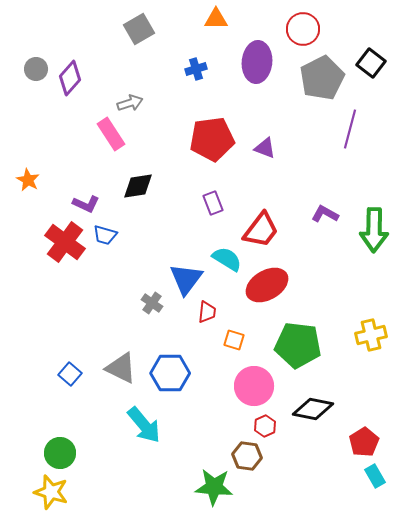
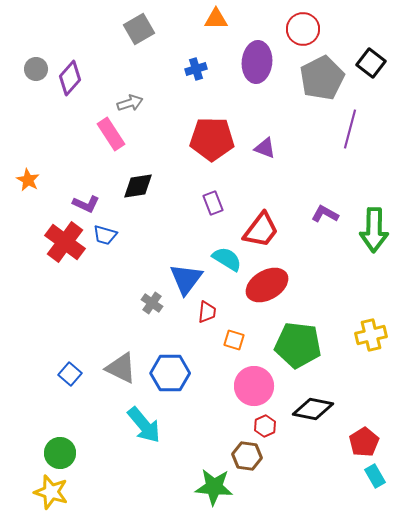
red pentagon at (212, 139): rotated 9 degrees clockwise
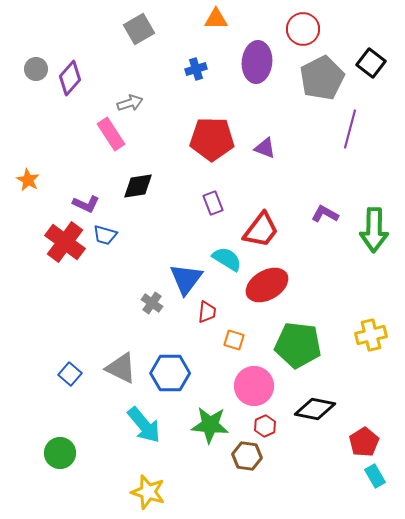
black diamond at (313, 409): moved 2 px right
green star at (214, 487): moved 4 px left, 62 px up
yellow star at (51, 492): moved 97 px right
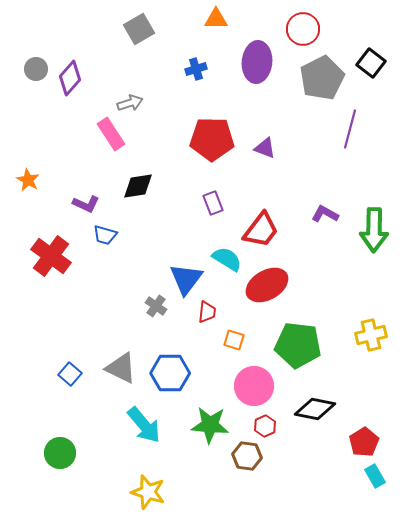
red cross at (65, 242): moved 14 px left, 14 px down
gray cross at (152, 303): moved 4 px right, 3 px down
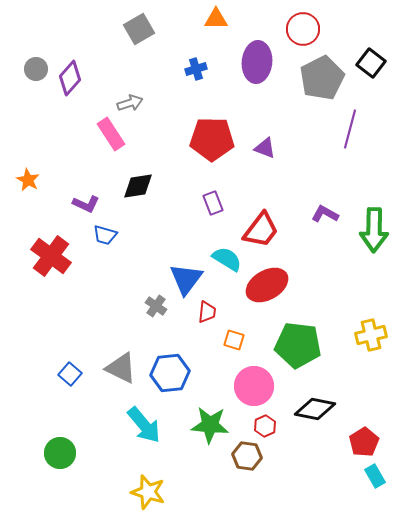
blue hexagon at (170, 373): rotated 6 degrees counterclockwise
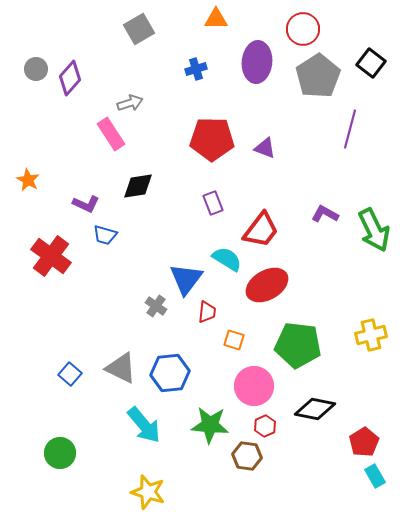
gray pentagon at (322, 78): moved 4 px left, 2 px up; rotated 6 degrees counterclockwise
green arrow at (374, 230): rotated 27 degrees counterclockwise
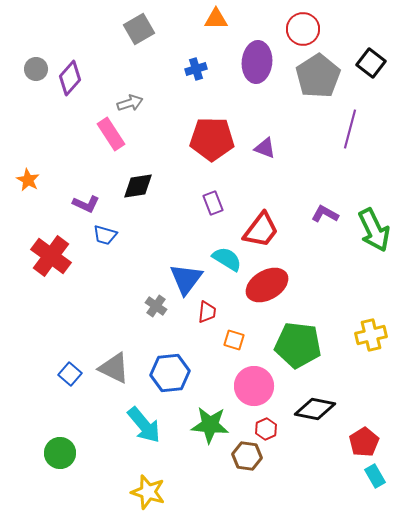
gray triangle at (121, 368): moved 7 px left
red hexagon at (265, 426): moved 1 px right, 3 px down
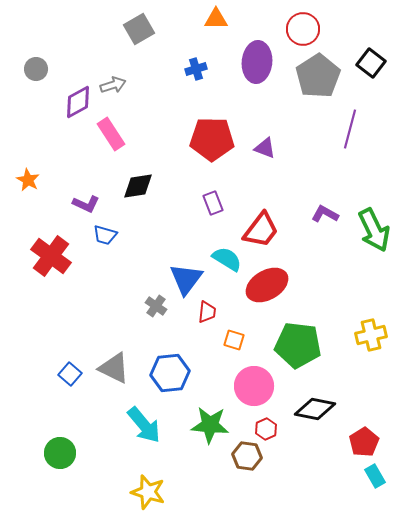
purple diamond at (70, 78): moved 8 px right, 24 px down; rotated 20 degrees clockwise
gray arrow at (130, 103): moved 17 px left, 18 px up
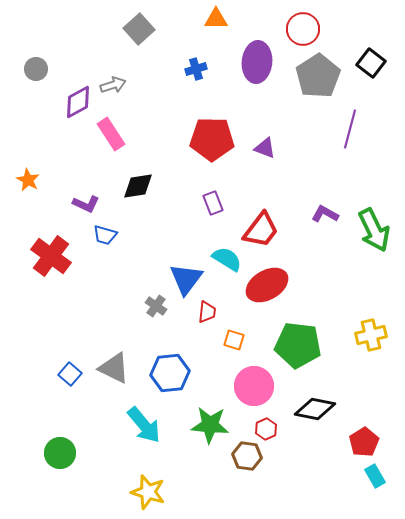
gray square at (139, 29): rotated 12 degrees counterclockwise
